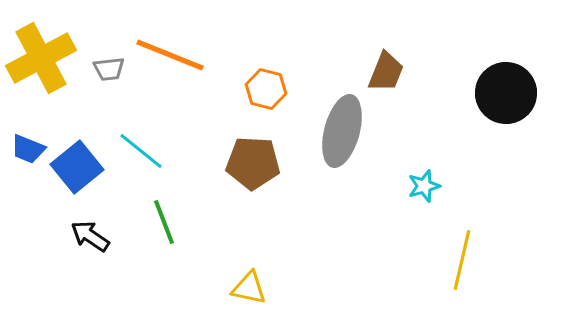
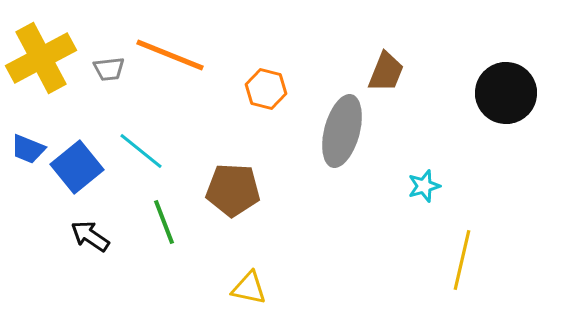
brown pentagon: moved 20 px left, 27 px down
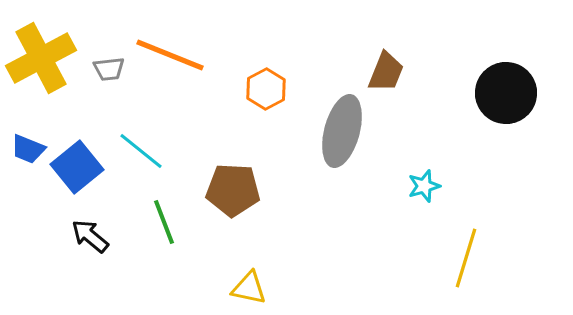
orange hexagon: rotated 18 degrees clockwise
black arrow: rotated 6 degrees clockwise
yellow line: moved 4 px right, 2 px up; rotated 4 degrees clockwise
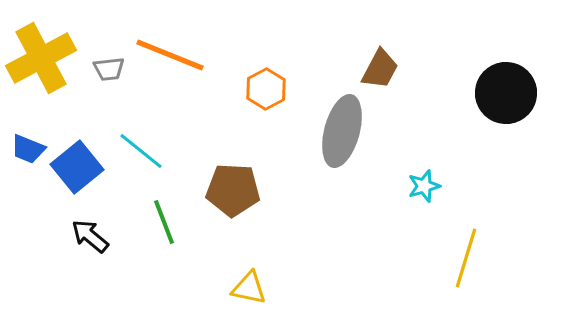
brown trapezoid: moved 6 px left, 3 px up; rotated 6 degrees clockwise
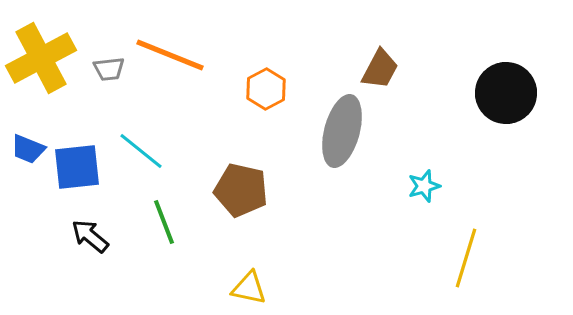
blue square: rotated 33 degrees clockwise
brown pentagon: moved 8 px right; rotated 10 degrees clockwise
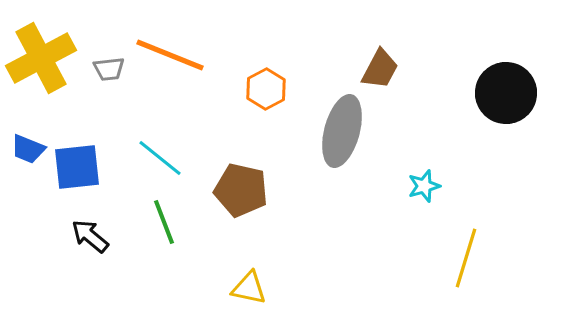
cyan line: moved 19 px right, 7 px down
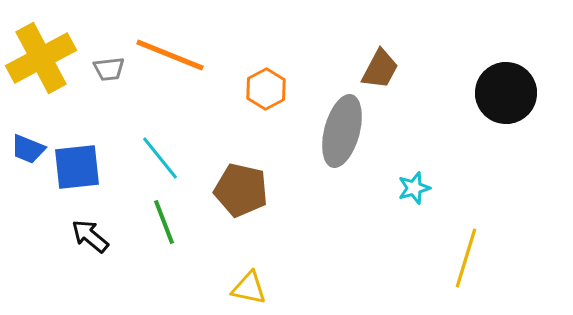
cyan line: rotated 12 degrees clockwise
cyan star: moved 10 px left, 2 px down
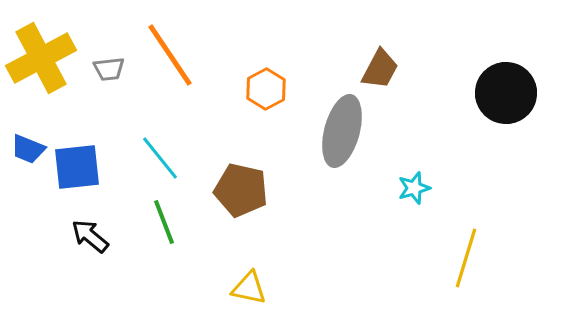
orange line: rotated 34 degrees clockwise
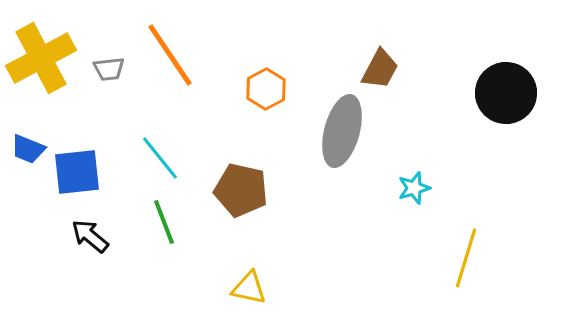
blue square: moved 5 px down
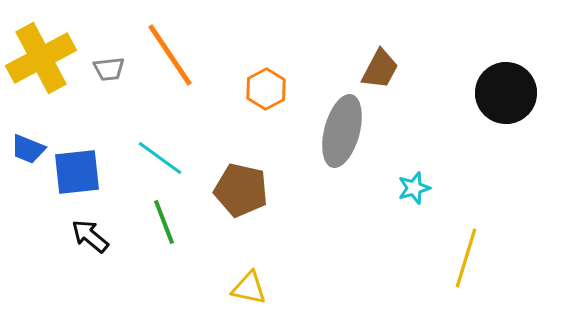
cyan line: rotated 15 degrees counterclockwise
